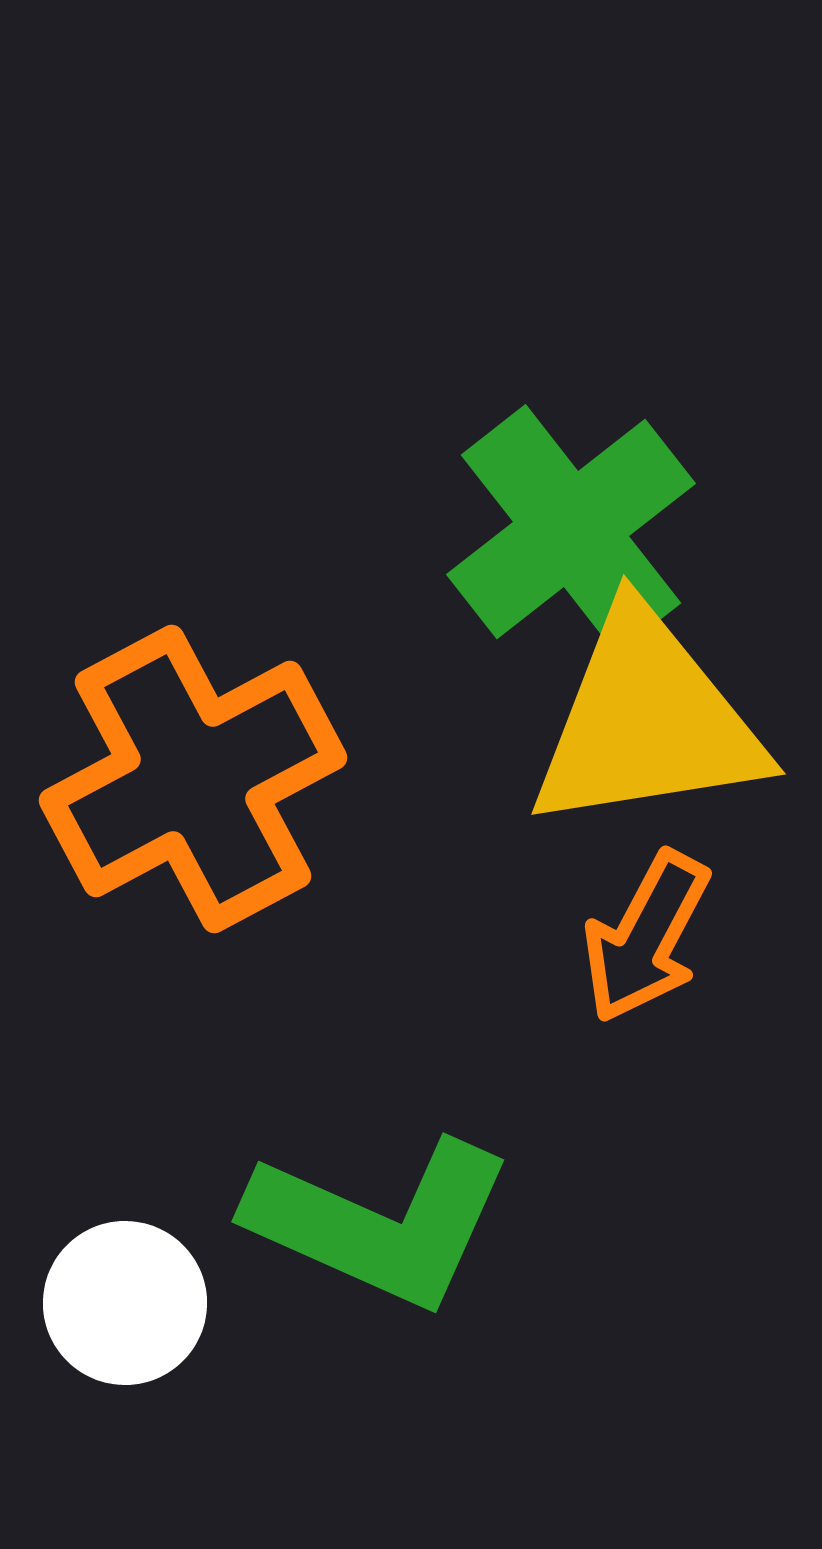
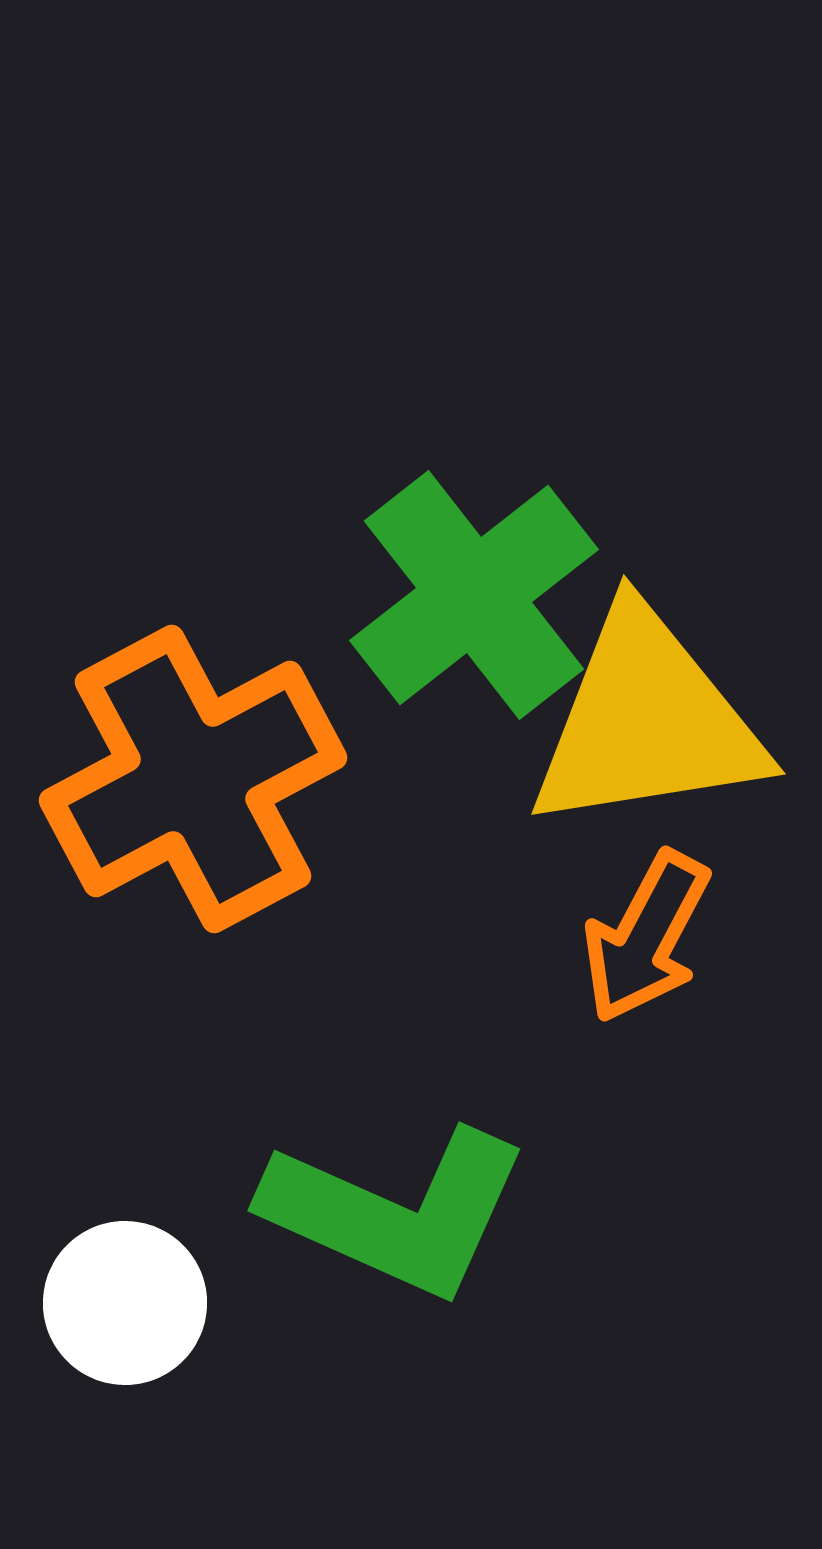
green cross: moved 97 px left, 66 px down
green L-shape: moved 16 px right, 11 px up
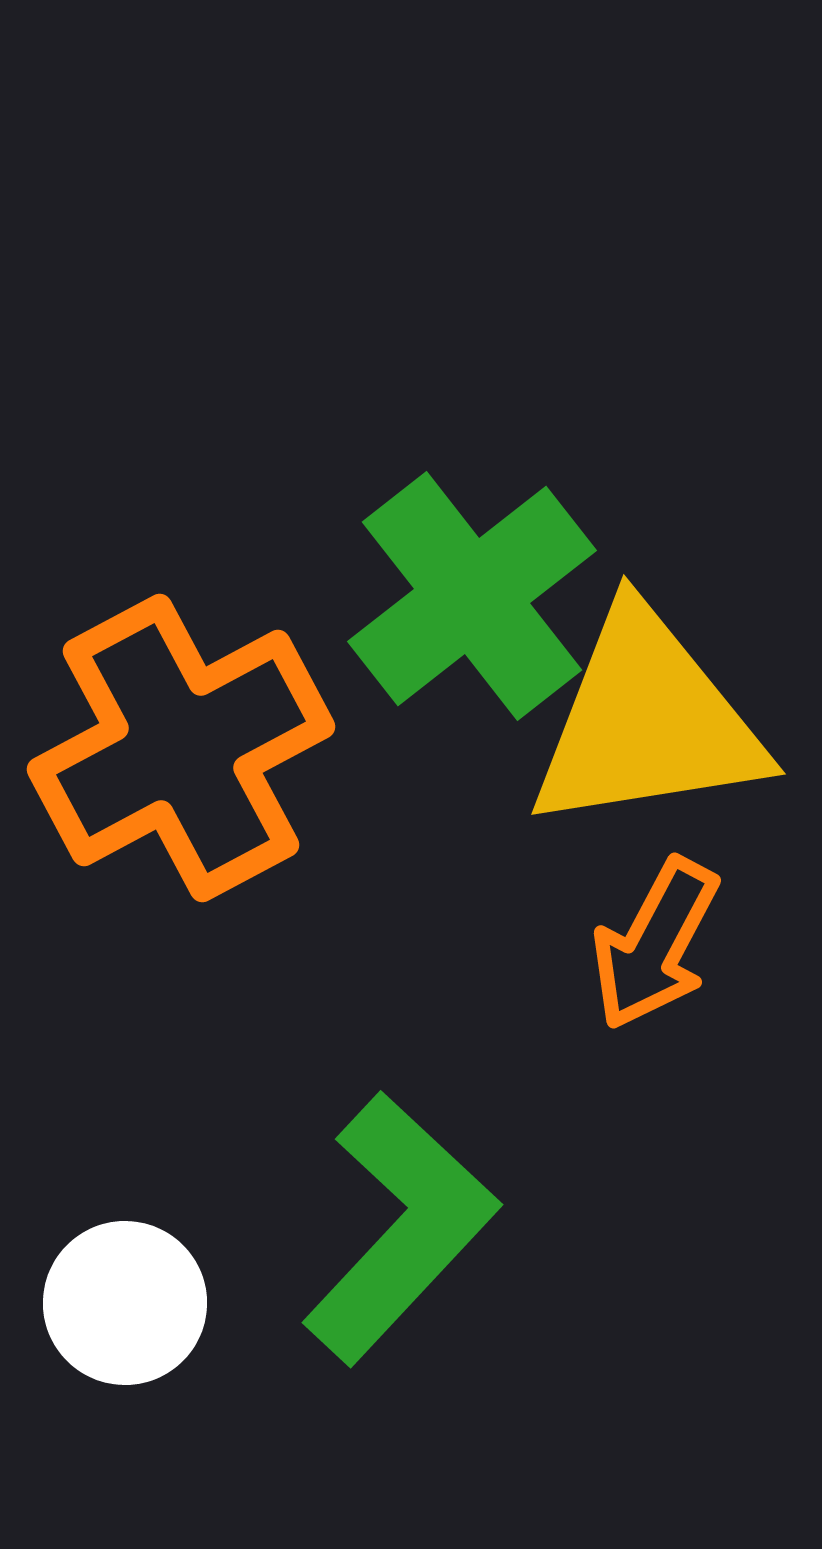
green cross: moved 2 px left, 1 px down
orange cross: moved 12 px left, 31 px up
orange arrow: moved 9 px right, 7 px down
green L-shape: moved 4 px right, 16 px down; rotated 71 degrees counterclockwise
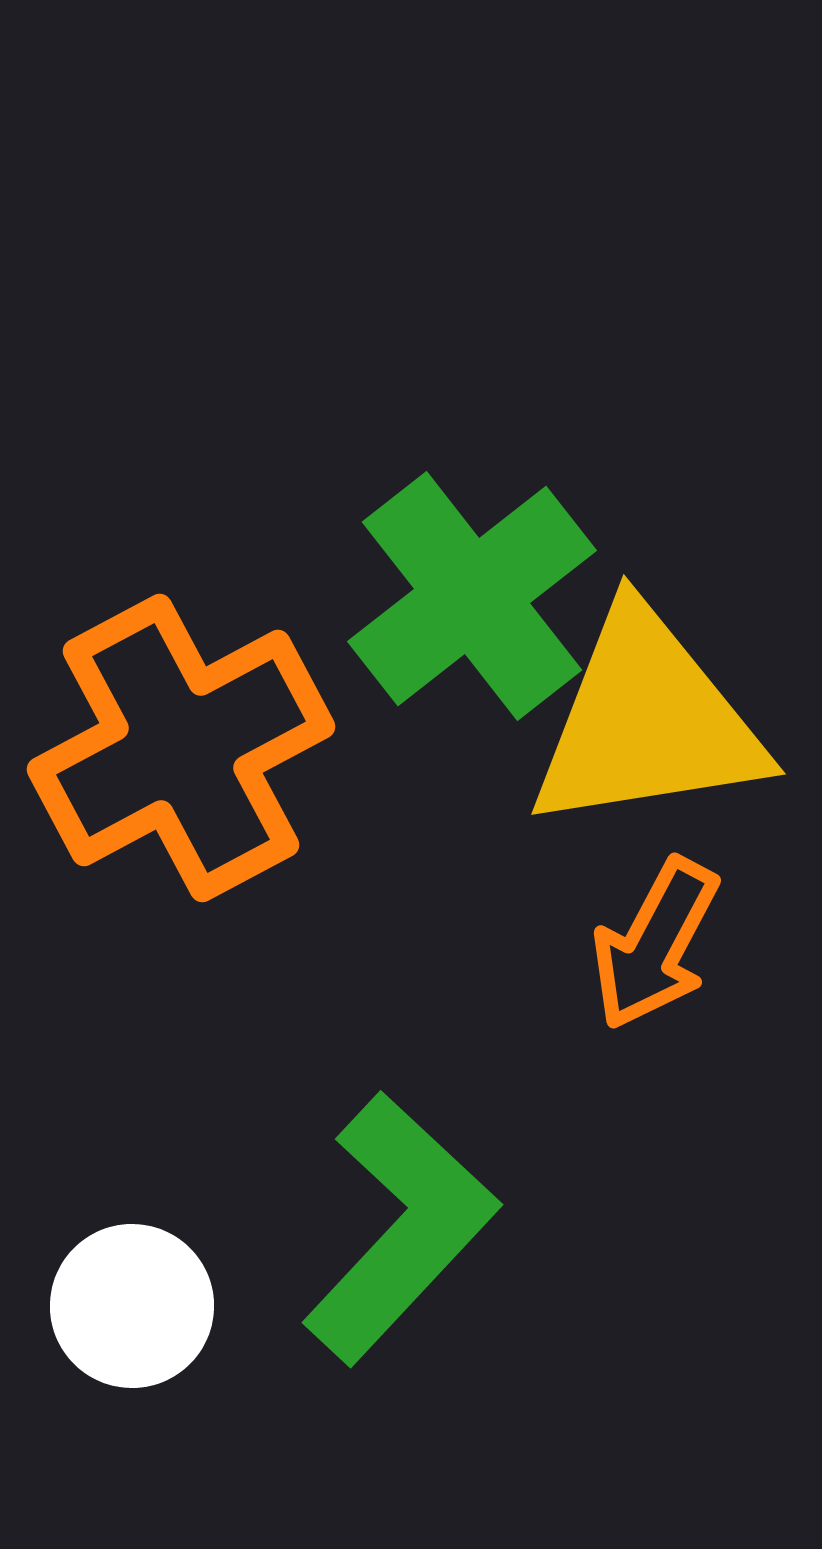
white circle: moved 7 px right, 3 px down
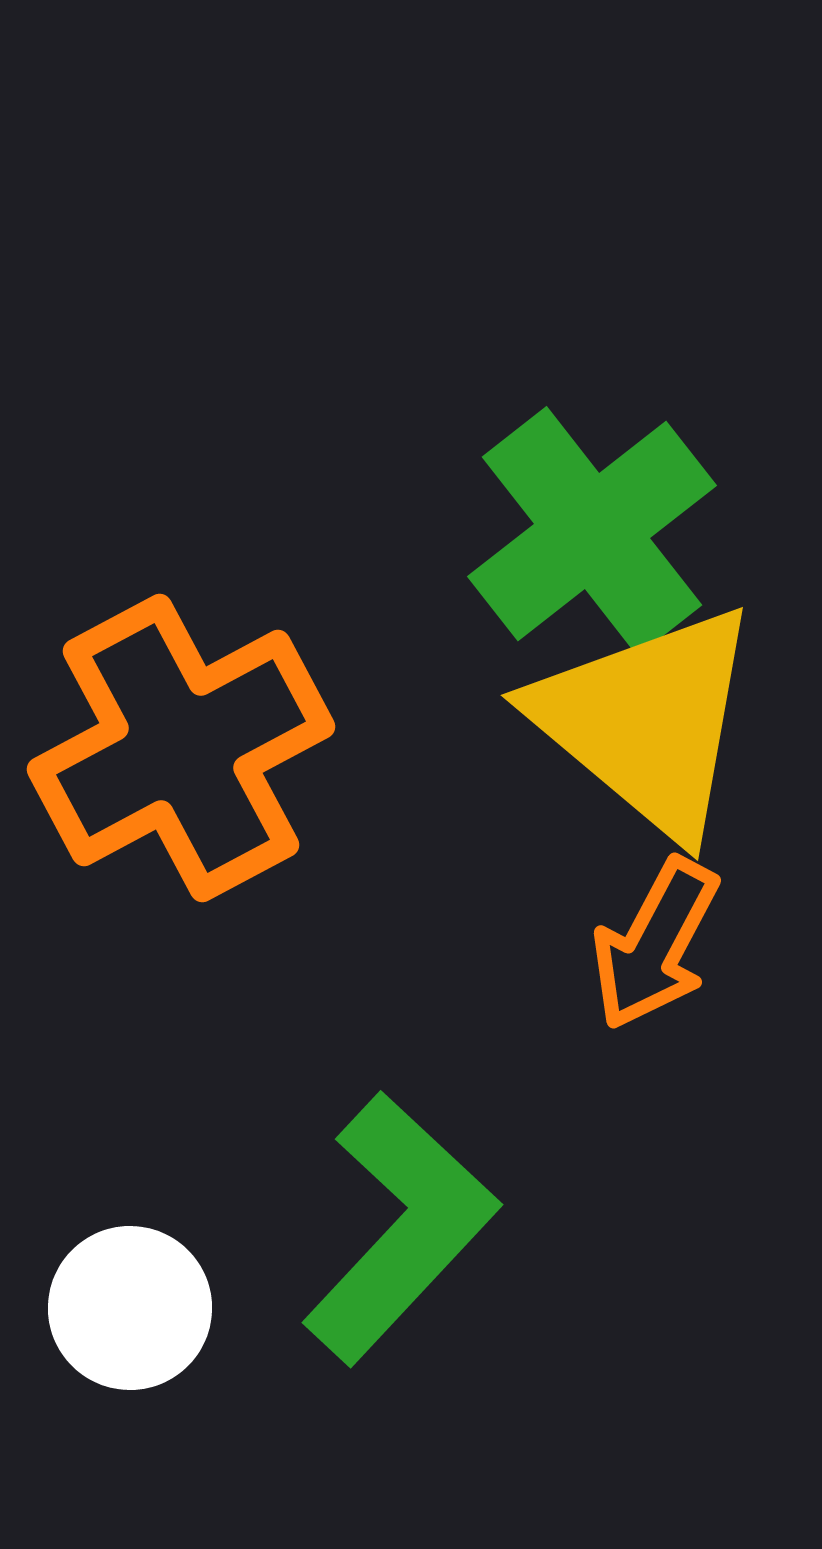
green cross: moved 120 px right, 65 px up
yellow triangle: rotated 49 degrees clockwise
white circle: moved 2 px left, 2 px down
